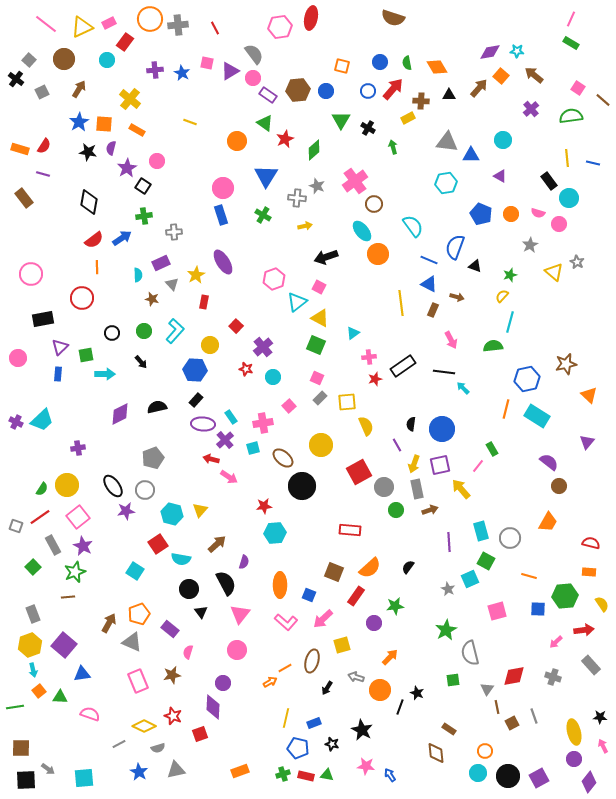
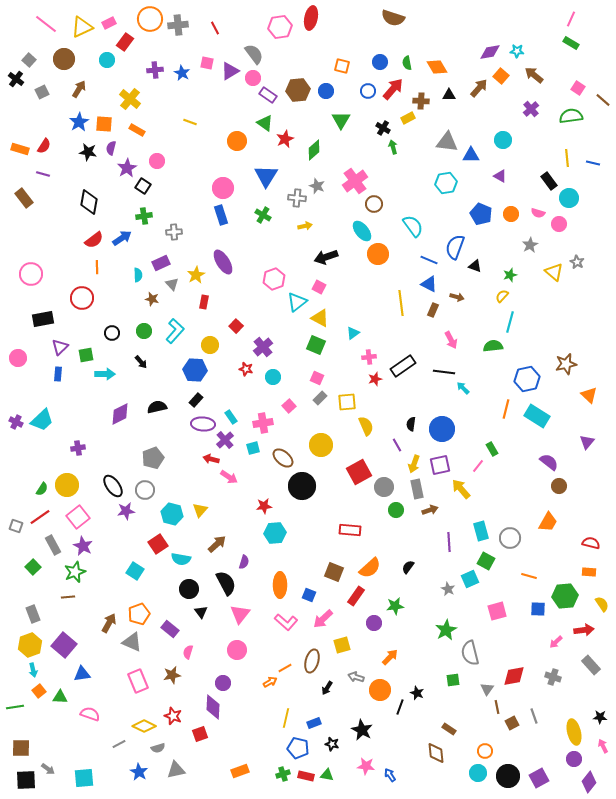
black cross at (368, 128): moved 15 px right
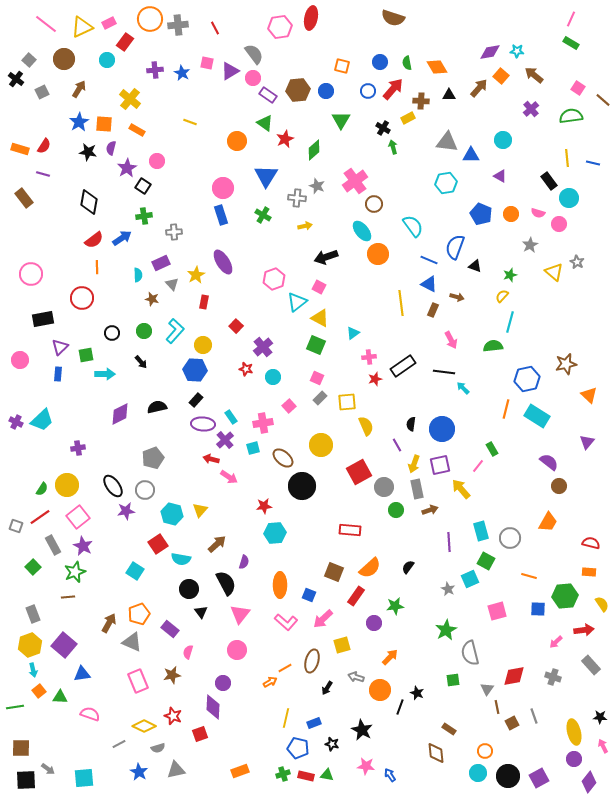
yellow circle at (210, 345): moved 7 px left
pink circle at (18, 358): moved 2 px right, 2 px down
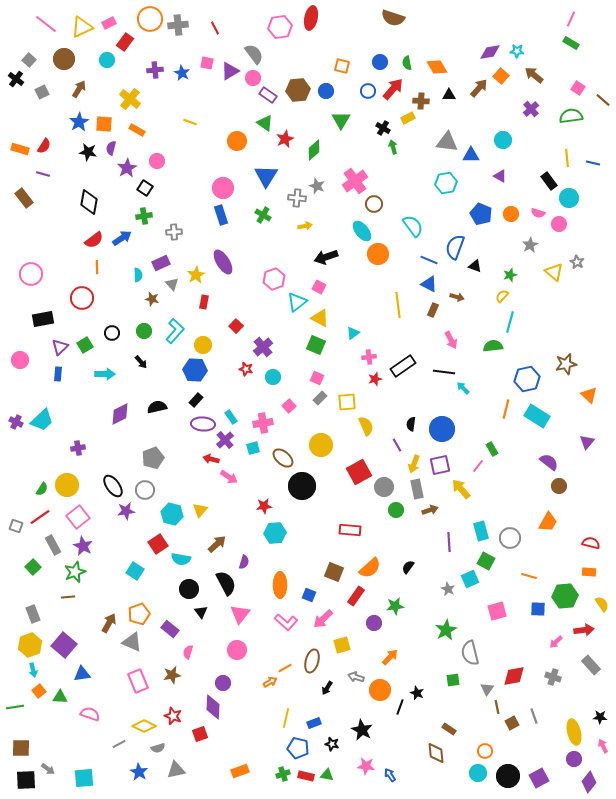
black square at (143, 186): moved 2 px right, 2 px down
yellow line at (401, 303): moved 3 px left, 2 px down
green square at (86, 355): moved 1 px left, 10 px up; rotated 21 degrees counterclockwise
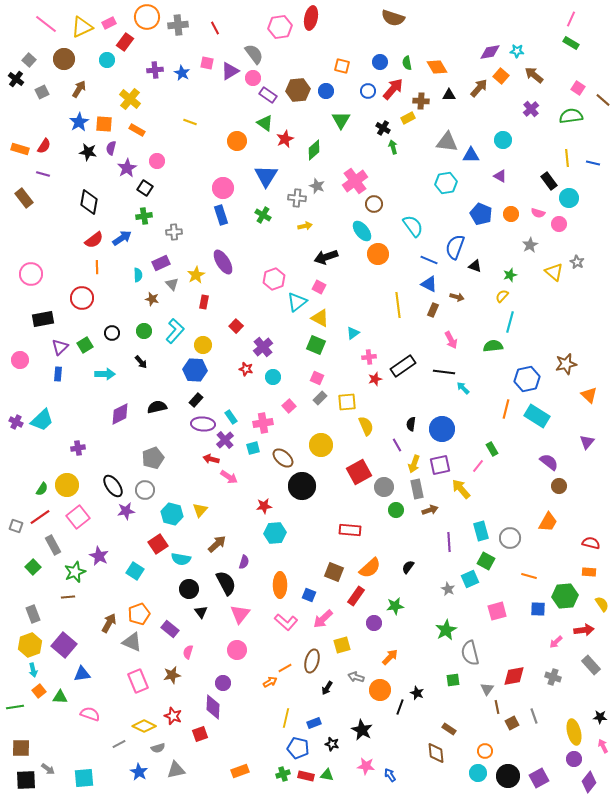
orange circle at (150, 19): moved 3 px left, 2 px up
purple star at (83, 546): moved 16 px right, 10 px down
